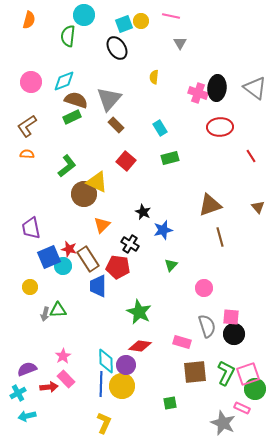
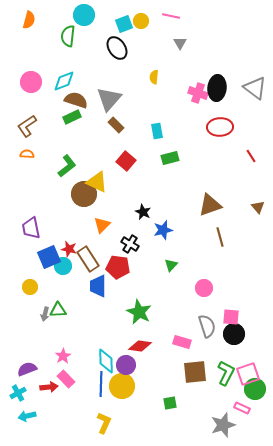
cyan rectangle at (160, 128): moved 3 px left, 3 px down; rotated 21 degrees clockwise
gray star at (223, 423): moved 2 px down; rotated 30 degrees clockwise
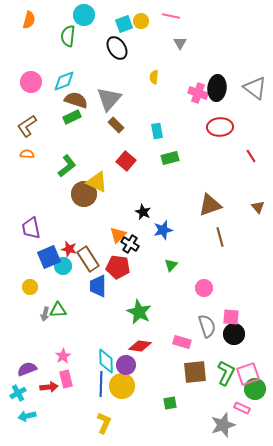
orange triangle at (102, 225): moved 16 px right, 10 px down
pink rectangle at (66, 379): rotated 30 degrees clockwise
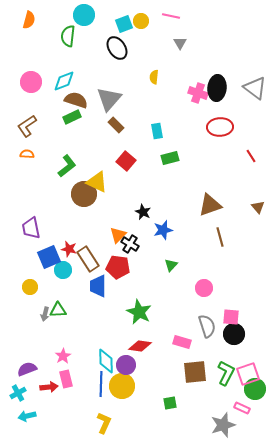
cyan circle at (63, 266): moved 4 px down
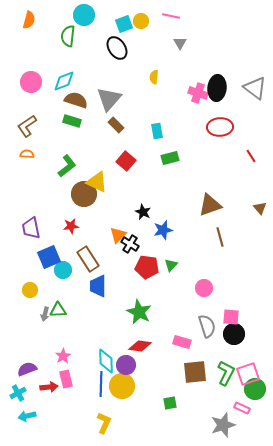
green rectangle at (72, 117): moved 4 px down; rotated 42 degrees clockwise
brown triangle at (258, 207): moved 2 px right, 1 px down
red star at (69, 249): moved 2 px right, 23 px up; rotated 21 degrees counterclockwise
red pentagon at (118, 267): moved 29 px right
yellow circle at (30, 287): moved 3 px down
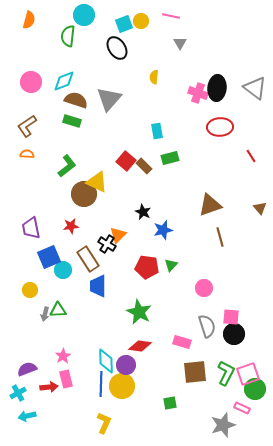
brown rectangle at (116, 125): moved 28 px right, 41 px down
black cross at (130, 244): moved 23 px left
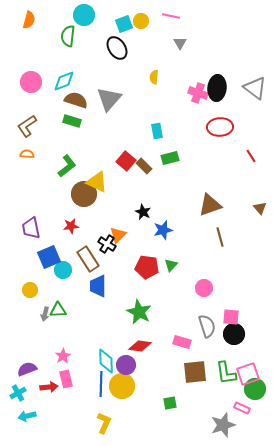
green L-shape at (226, 373): rotated 145 degrees clockwise
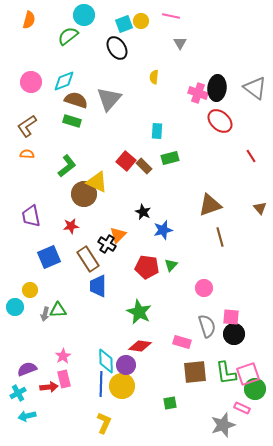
green semicircle at (68, 36): rotated 45 degrees clockwise
red ellipse at (220, 127): moved 6 px up; rotated 45 degrees clockwise
cyan rectangle at (157, 131): rotated 14 degrees clockwise
purple trapezoid at (31, 228): moved 12 px up
cyan circle at (63, 270): moved 48 px left, 37 px down
pink rectangle at (66, 379): moved 2 px left
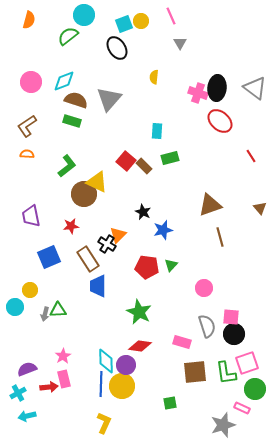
pink line at (171, 16): rotated 54 degrees clockwise
pink square at (248, 374): moved 1 px left, 11 px up
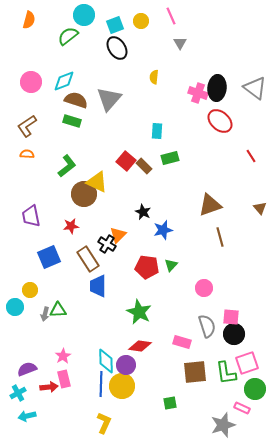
cyan square at (124, 24): moved 9 px left, 1 px down
